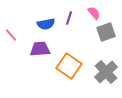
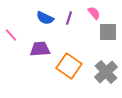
blue semicircle: moved 1 px left, 6 px up; rotated 36 degrees clockwise
gray square: moved 2 px right; rotated 18 degrees clockwise
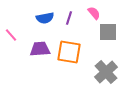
blue semicircle: rotated 36 degrees counterclockwise
orange square: moved 14 px up; rotated 25 degrees counterclockwise
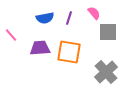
purple trapezoid: moved 1 px up
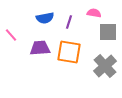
pink semicircle: rotated 40 degrees counterclockwise
purple line: moved 4 px down
gray cross: moved 1 px left, 6 px up
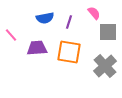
pink semicircle: rotated 40 degrees clockwise
purple trapezoid: moved 3 px left
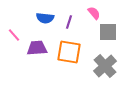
blue semicircle: rotated 18 degrees clockwise
pink line: moved 3 px right
